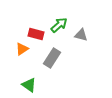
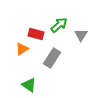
gray triangle: rotated 48 degrees clockwise
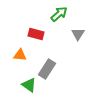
green arrow: moved 11 px up
gray triangle: moved 3 px left, 1 px up
orange triangle: moved 2 px left, 6 px down; rotated 40 degrees clockwise
gray rectangle: moved 5 px left, 11 px down
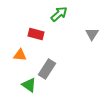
gray triangle: moved 14 px right
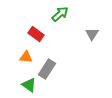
green arrow: moved 1 px right
red rectangle: rotated 21 degrees clockwise
orange triangle: moved 6 px right, 2 px down
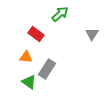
green triangle: moved 3 px up
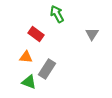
green arrow: moved 3 px left; rotated 78 degrees counterclockwise
green triangle: rotated 14 degrees counterclockwise
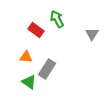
green arrow: moved 5 px down
red rectangle: moved 4 px up
green triangle: rotated 14 degrees clockwise
